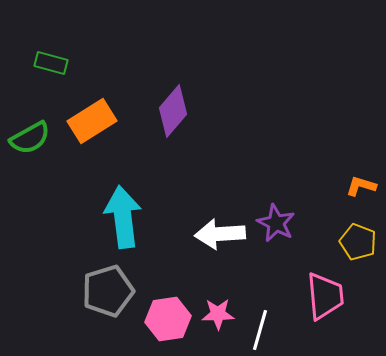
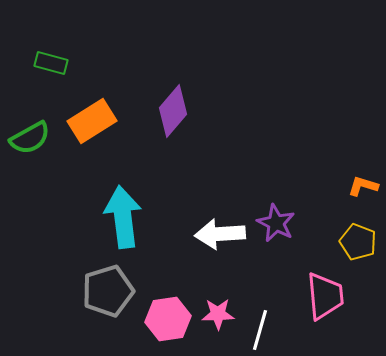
orange L-shape: moved 2 px right
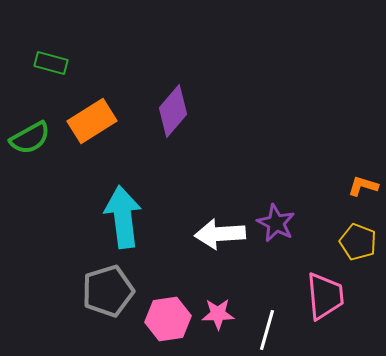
white line: moved 7 px right
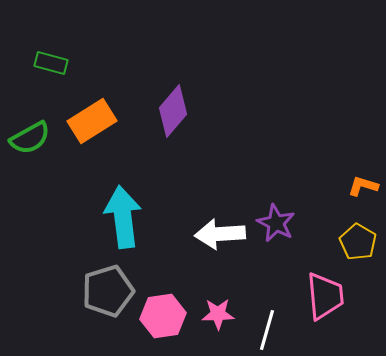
yellow pentagon: rotated 9 degrees clockwise
pink hexagon: moved 5 px left, 3 px up
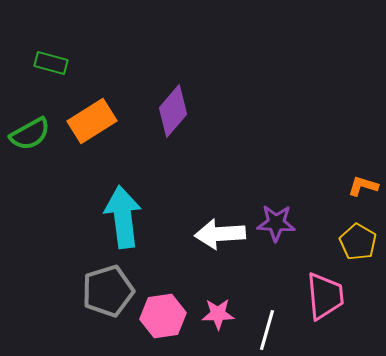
green semicircle: moved 4 px up
purple star: rotated 24 degrees counterclockwise
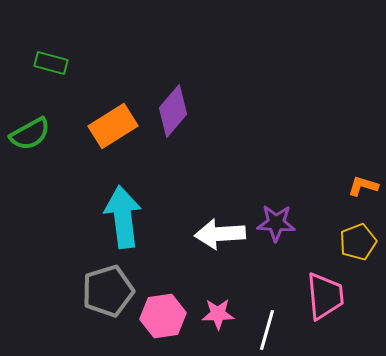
orange rectangle: moved 21 px right, 5 px down
yellow pentagon: rotated 21 degrees clockwise
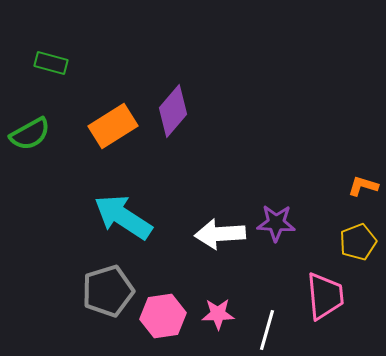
cyan arrow: rotated 50 degrees counterclockwise
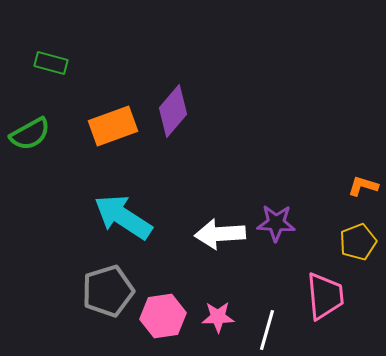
orange rectangle: rotated 12 degrees clockwise
pink star: moved 3 px down
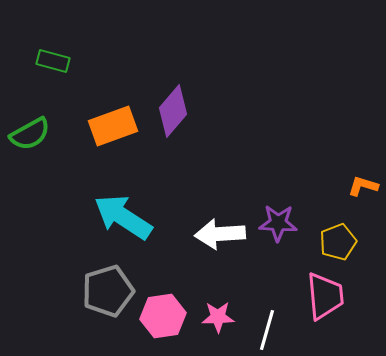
green rectangle: moved 2 px right, 2 px up
purple star: moved 2 px right
yellow pentagon: moved 20 px left
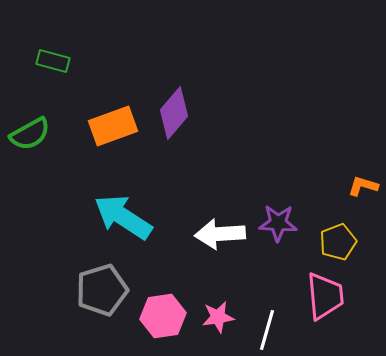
purple diamond: moved 1 px right, 2 px down
gray pentagon: moved 6 px left, 1 px up
pink star: rotated 8 degrees counterclockwise
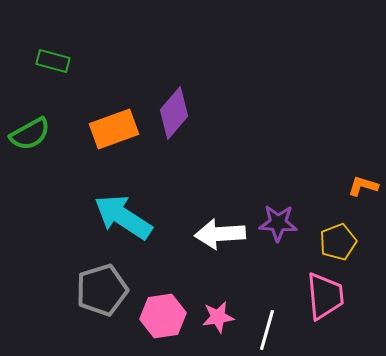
orange rectangle: moved 1 px right, 3 px down
